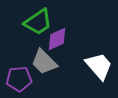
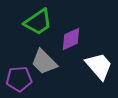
purple diamond: moved 14 px right
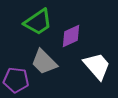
purple diamond: moved 3 px up
white trapezoid: moved 2 px left
purple pentagon: moved 3 px left, 1 px down; rotated 10 degrees clockwise
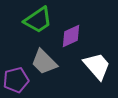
green trapezoid: moved 2 px up
purple pentagon: rotated 20 degrees counterclockwise
